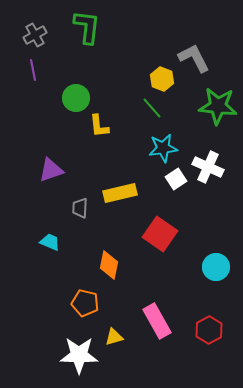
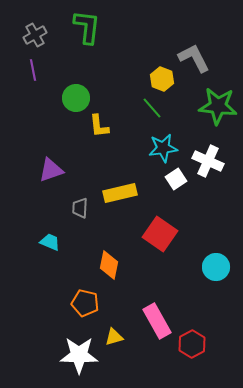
white cross: moved 6 px up
red hexagon: moved 17 px left, 14 px down
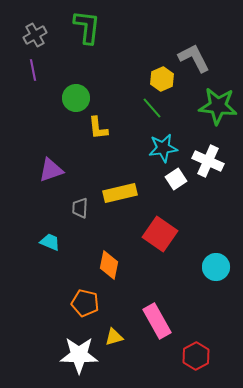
yellow hexagon: rotated 15 degrees clockwise
yellow L-shape: moved 1 px left, 2 px down
red hexagon: moved 4 px right, 12 px down
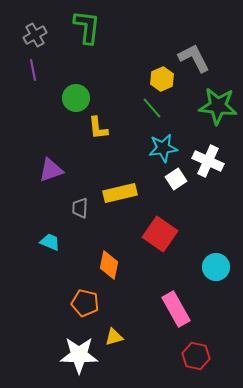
pink rectangle: moved 19 px right, 12 px up
red hexagon: rotated 20 degrees counterclockwise
